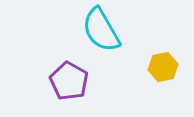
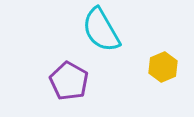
yellow hexagon: rotated 12 degrees counterclockwise
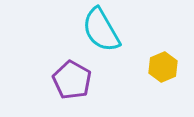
purple pentagon: moved 3 px right, 1 px up
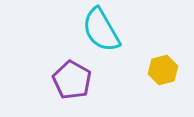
yellow hexagon: moved 3 px down; rotated 8 degrees clockwise
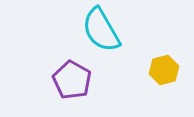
yellow hexagon: moved 1 px right
